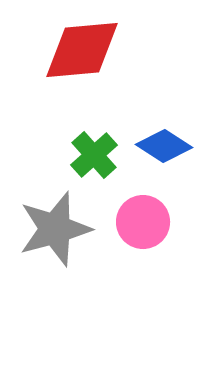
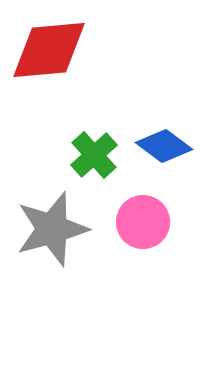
red diamond: moved 33 px left
blue diamond: rotated 4 degrees clockwise
gray star: moved 3 px left
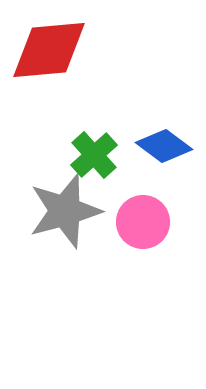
gray star: moved 13 px right, 18 px up
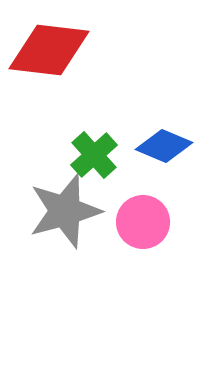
red diamond: rotated 12 degrees clockwise
blue diamond: rotated 14 degrees counterclockwise
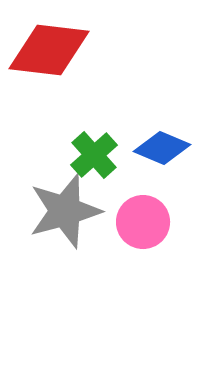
blue diamond: moved 2 px left, 2 px down
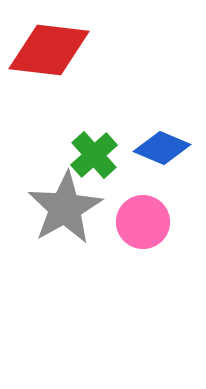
gray star: moved 3 px up; rotated 14 degrees counterclockwise
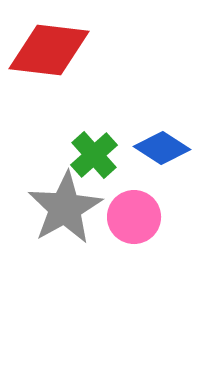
blue diamond: rotated 10 degrees clockwise
pink circle: moved 9 px left, 5 px up
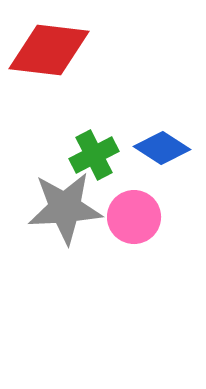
green cross: rotated 15 degrees clockwise
gray star: rotated 26 degrees clockwise
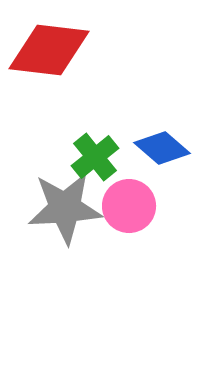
blue diamond: rotated 8 degrees clockwise
green cross: moved 1 px right, 2 px down; rotated 12 degrees counterclockwise
pink circle: moved 5 px left, 11 px up
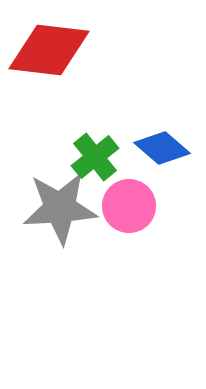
gray star: moved 5 px left
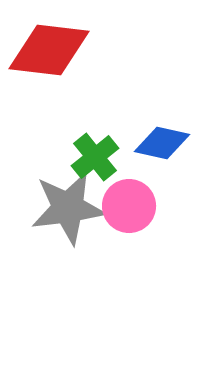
blue diamond: moved 5 px up; rotated 28 degrees counterclockwise
gray star: moved 8 px right; rotated 4 degrees counterclockwise
